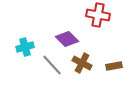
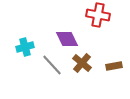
purple diamond: rotated 20 degrees clockwise
brown cross: rotated 12 degrees clockwise
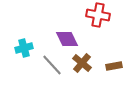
cyan cross: moved 1 px left, 1 px down
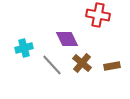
brown rectangle: moved 2 px left
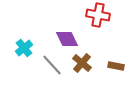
cyan cross: rotated 24 degrees counterclockwise
brown rectangle: moved 4 px right; rotated 21 degrees clockwise
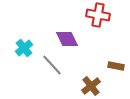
brown cross: moved 9 px right, 23 px down; rotated 12 degrees clockwise
